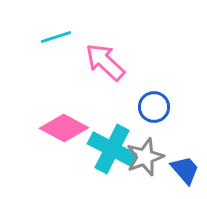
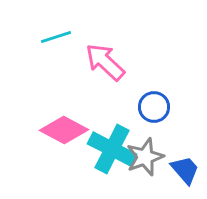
pink diamond: moved 2 px down
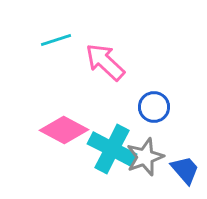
cyan line: moved 3 px down
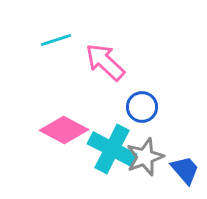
blue circle: moved 12 px left
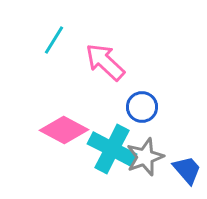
cyan line: moved 2 px left; rotated 40 degrees counterclockwise
blue trapezoid: moved 2 px right
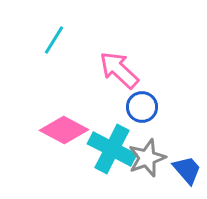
pink arrow: moved 14 px right, 8 px down
gray star: moved 2 px right, 1 px down
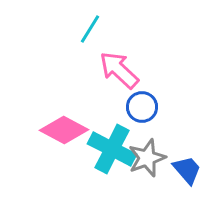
cyan line: moved 36 px right, 11 px up
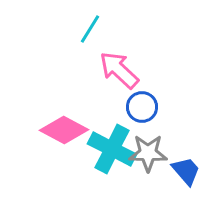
gray star: moved 1 px right, 5 px up; rotated 21 degrees clockwise
blue trapezoid: moved 1 px left, 1 px down
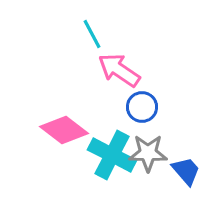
cyan line: moved 2 px right, 5 px down; rotated 60 degrees counterclockwise
pink arrow: rotated 9 degrees counterclockwise
pink diamond: rotated 9 degrees clockwise
cyan cross: moved 6 px down
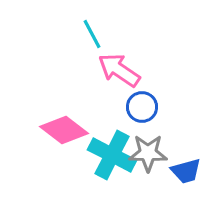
blue trapezoid: rotated 116 degrees clockwise
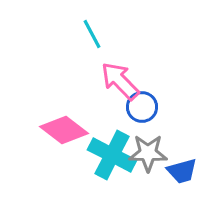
pink arrow: moved 1 px right, 11 px down; rotated 12 degrees clockwise
blue trapezoid: moved 4 px left
